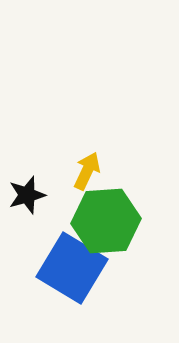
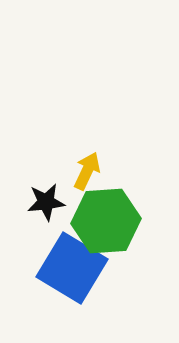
black star: moved 19 px right, 7 px down; rotated 9 degrees clockwise
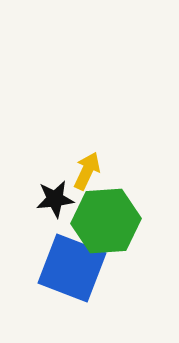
black star: moved 9 px right, 3 px up
blue square: rotated 10 degrees counterclockwise
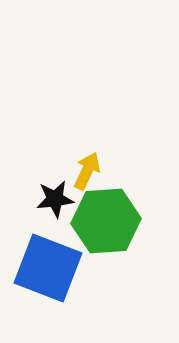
blue square: moved 24 px left
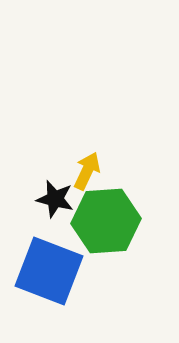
black star: rotated 21 degrees clockwise
blue square: moved 1 px right, 3 px down
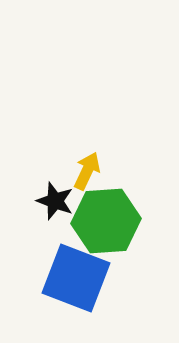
black star: moved 2 px down; rotated 6 degrees clockwise
blue square: moved 27 px right, 7 px down
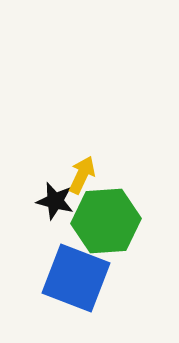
yellow arrow: moved 5 px left, 4 px down
black star: rotated 6 degrees counterclockwise
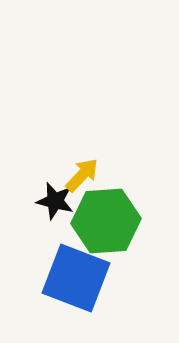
yellow arrow: rotated 18 degrees clockwise
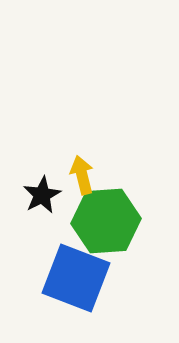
yellow arrow: rotated 57 degrees counterclockwise
black star: moved 13 px left, 6 px up; rotated 30 degrees clockwise
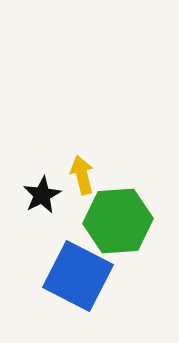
green hexagon: moved 12 px right
blue square: moved 2 px right, 2 px up; rotated 6 degrees clockwise
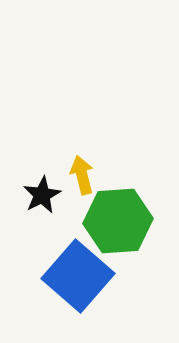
blue square: rotated 14 degrees clockwise
